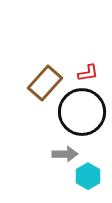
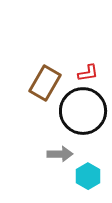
brown rectangle: rotated 12 degrees counterclockwise
black circle: moved 1 px right, 1 px up
gray arrow: moved 5 px left
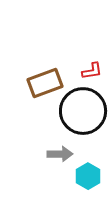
red L-shape: moved 4 px right, 2 px up
brown rectangle: rotated 40 degrees clockwise
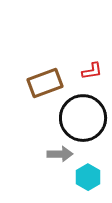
black circle: moved 7 px down
cyan hexagon: moved 1 px down
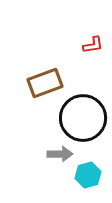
red L-shape: moved 1 px right, 26 px up
cyan hexagon: moved 2 px up; rotated 15 degrees clockwise
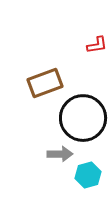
red L-shape: moved 4 px right
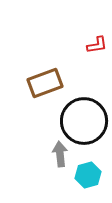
black circle: moved 1 px right, 3 px down
gray arrow: rotated 95 degrees counterclockwise
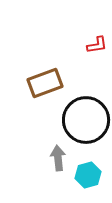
black circle: moved 2 px right, 1 px up
gray arrow: moved 2 px left, 4 px down
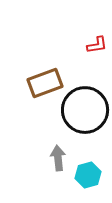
black circle: moved 1 px left, 10 px up
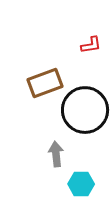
red L-shape: moved 6 px left
gray arrow: moved 2 px left, 4 px up
cyan hexagon: moved 7 px left, 9 px down; rotated 15 degrees clockwise
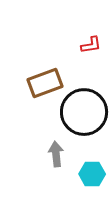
black circle: moved 1 px left, 2 px down
cyan hexagon: moved 11 px right, 10 px up
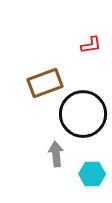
black circle: moved 1 px left, 2 px down
